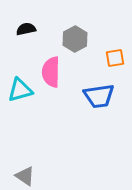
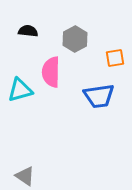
black semicircle: moved 2 px right, 2 px down; rotated 18 degrees clockwise
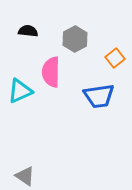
orange square: rotated 30 degrees counterclockwise
cyan triangle: moved 1 px down; rotated 8 degrees counterclockwise
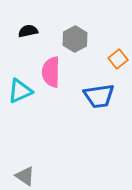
black semicircle: rotated 18 degrees counterclockwise
orange square: moved 3 px right, 1 px down
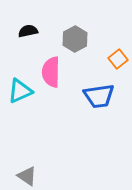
gray triangle: moved 2 px right
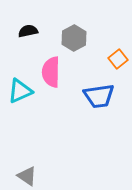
gray hexagon: moved 1 px left, 1 px up
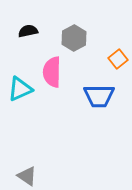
pink semicircle: moved 1 px right
cyan triangle: moved 2 px up
blue trapezoid: rotated 8 degrees clockwise
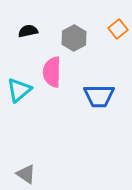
orange square: moved 30 px up
cyan triangle: moved 1 px left, 1 px down; rotated 16 degrees counterclockwise
gray triangle: moved 1 px left, 2 px up
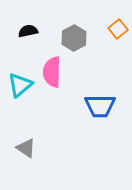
cyan triangle: moved 1 px right, 5 px up
blue trapezoid: moved 1 px right, 10 px down
gray triangle: moved 26 px up
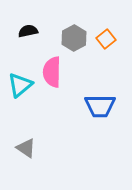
orange square: moved 12 px left, 10 px down
